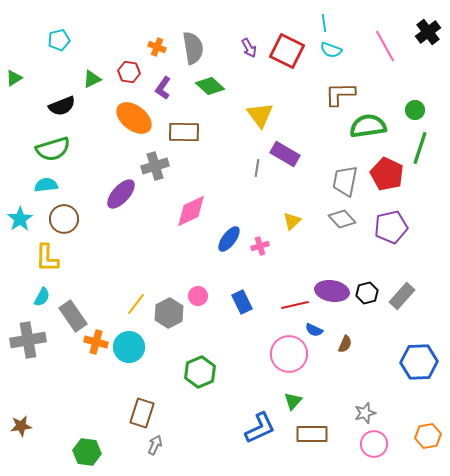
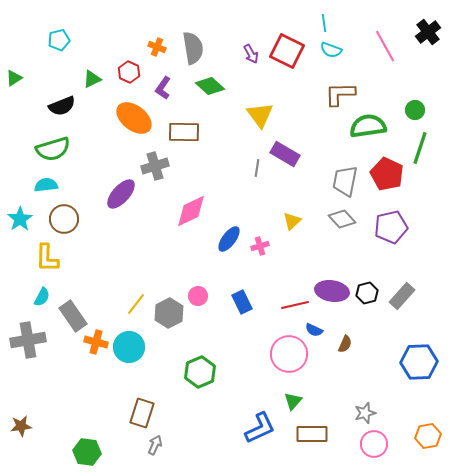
purple arrow at (249, 48): moved 2 px right, 6 px down
red hexagon at (129, 72): rotated 15 degrees clockwise
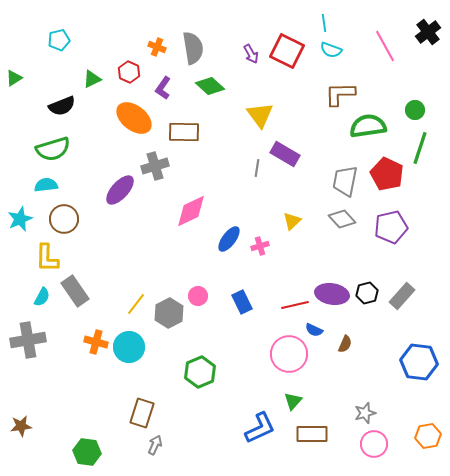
purple ellipse at (121, 194): moved 1 px left, 4 px up
cyan star at (20, 219): rotated 10 degrees clockwise
purple ellipse at (332, 291): moved 3 px down
gray rectangle at (73, 316): moved 2 px right, 25 px up
blue hexagon at (419, 362): rotated 9 degrees clockwise
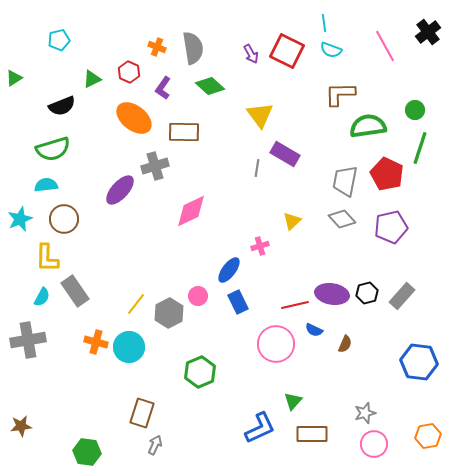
blue ellipse at (229, 239): moved 31 px down
blue rectangle at (242, 302): moved 4 px left
pink circle at (289, 354): moved 13 px left, 10 px up
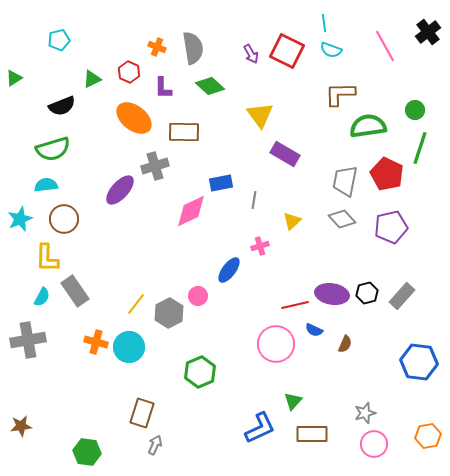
purple L-shape at (163, 88): rotated 35 degrees counterclockwise
gray line at (257, 168): moved 3 px left, 32 px down
blue rectangle at (238, 302): moved 17 px left, 119 px up; rotated 75 degrees counterclockwise
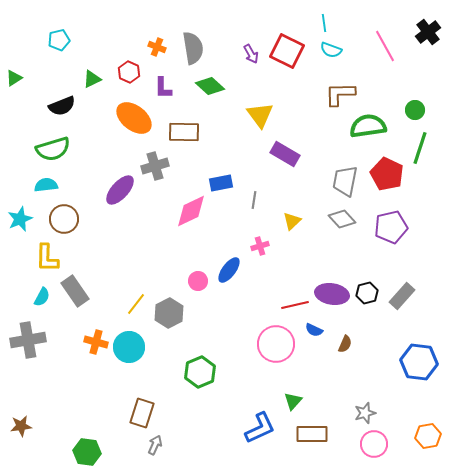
pink circle at (198, 296): moved 15 px up
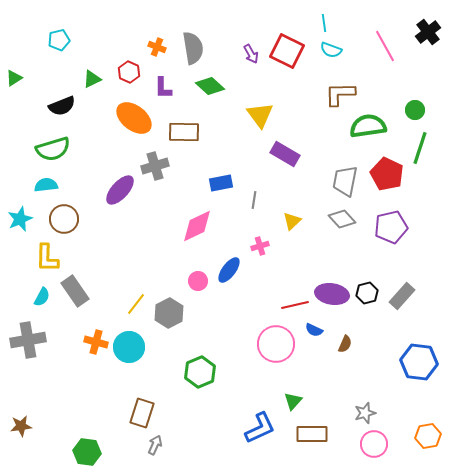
pink diamond at (191, 211): moved 6 px right, 15 px down
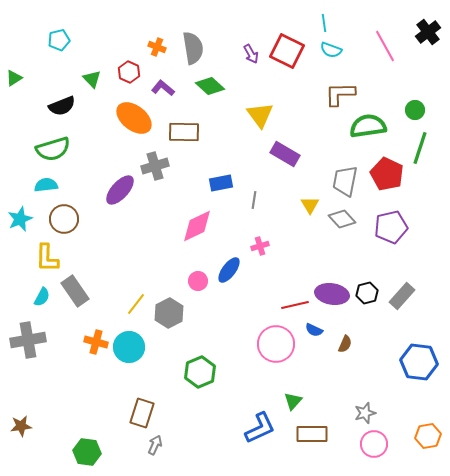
green triangle at (92, 79): rotated 48 degrees counterclockwise
purple L-shape at (163, 88): rotated 130 degrees clockwise
yellow triangle at (292, 221): moved 18 px right, 16 px up; rotated 18 degrees counterclockwise
